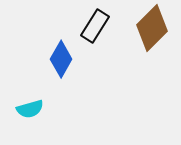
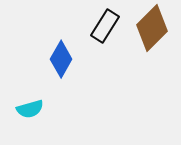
black rectangle: moved 10 px right
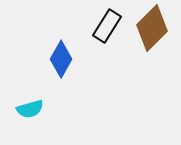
black rectangle: moved 2 px right
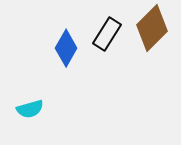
black rectangle: moved 8 px down
blue diamond: moved 5 px right, 11 px up
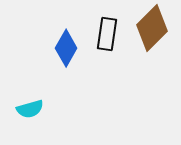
black rectangle: rotated 24 degrees counterclockwise
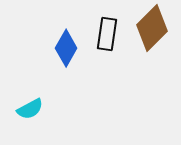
cyan semicircle: rotated 12 degrees counterclockwise
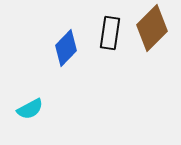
black rectangle: moved 3 px right, 1 px up
blue diamond: rotated 15 degrees clockwise
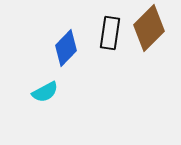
brown diamond: moved 3 px left
cyan semicircle: moved 15 px right, 17 px up
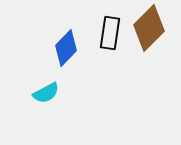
cyan semicircle: moved 1 px right, 1 px down
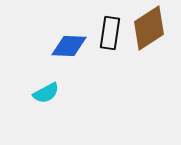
brown diamond: rotated 12 degrees clockwise
blue diamond: moved 3 px right, 2 px up; rotated 48 degrees clockwise
